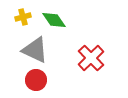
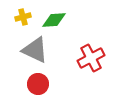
green diamond: rotated 60 degrees counterclockwise
red cross: rotated 16 degrees clockwise
red circle: moved 2 px right, 4 px down
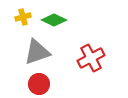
green diamond: rotated 30 degrees clockwise
gray triangle: moved 2 px right, 2 px down; rotated 44 degrees counterclockwise
red circle: moved 1 px right
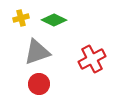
yellow cross: moved 2 px left, 1 px down
red cross: moved 1 px right, 1 px down
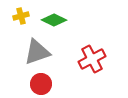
yellow cross: moved 2 px up
red circle: moved 2 px right
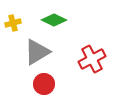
yellow cross: moved 8 px left, 7 px down
gray triangle: rotated 12 degrees counterclockwise
red circle: moved 3 px right
